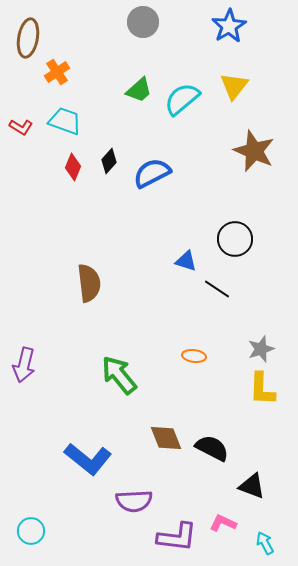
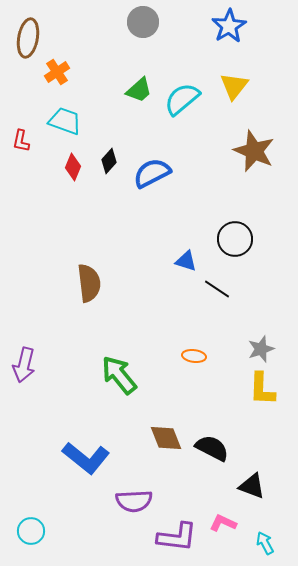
red L-shape: moved 14 px down; rotated 70 degrees clockwise
blue L-shape: moved 2 px left, 1 px up
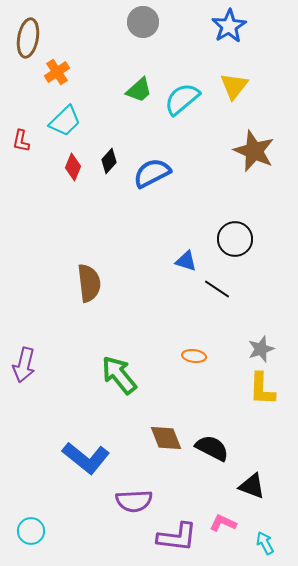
cyan trapezoid: rotated 116 degrees clockwise
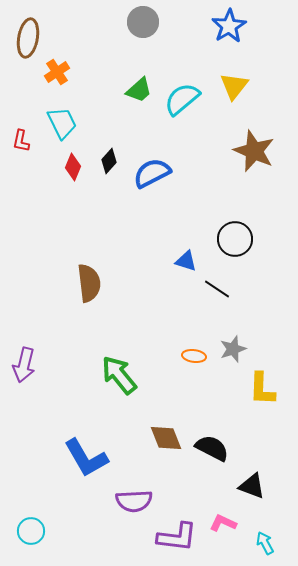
cyan trapezoid: moved 3 px left, 2 px down; rotated 72 degrees counterclockwise
gray star: moved 28 px left
blue L-shape: rotated 21 degrees clockwise
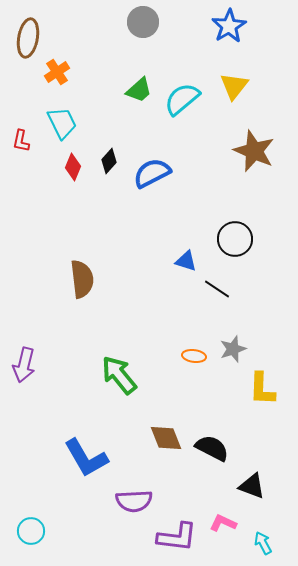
brown semicircle: moved 7 px left, 4 px up
cyan arrow: moved 2 px left
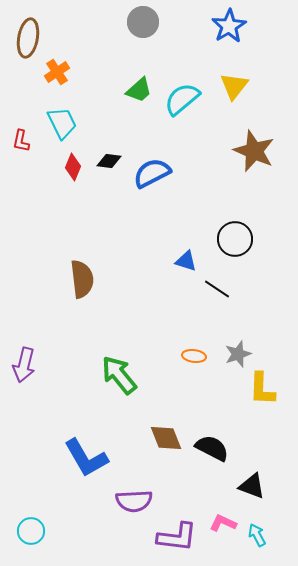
black diamond: rotated 55 degrees clockwise
gray star: moved 5 px right, 5 px down
cyan arrow: moved 6 px left, 8 px up
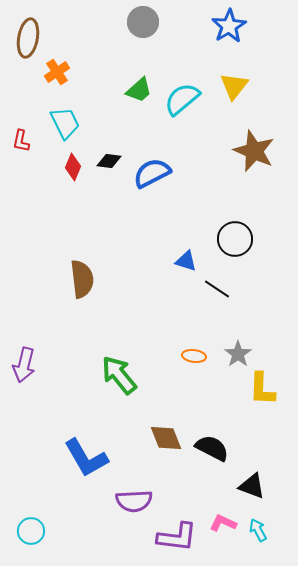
cyan trapezoid: moved 3 px right
gray star: rotated 16 degrees counterclockwise
cyan arrow: moved 1 px right, 5 px up
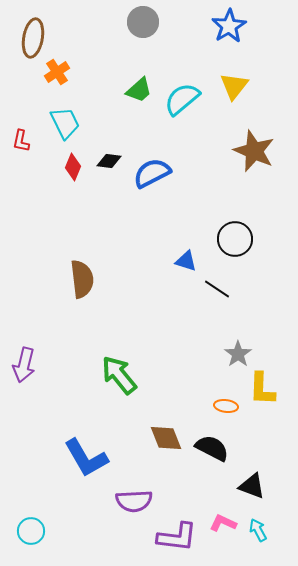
brown ellipse: moved 5 px right
orange ellipse: moved 32 px right, 50 px down
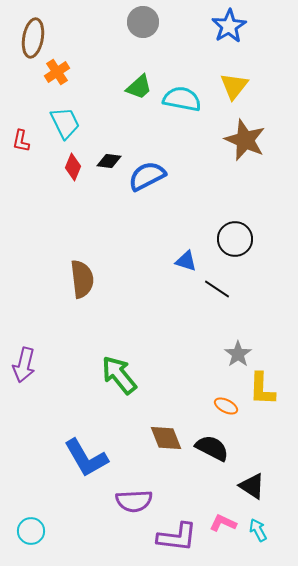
green trapezoid: moved 3 px up
cyan semicircle: rotated 51 degrees clockwise
brown star: moved 9 px left, 11 px up
blue semicircle: moved 5 px left, 3 px down
orange ellipse: rotated 20 degrees clockwise
black triangle: rotated 12 degrees clockwise
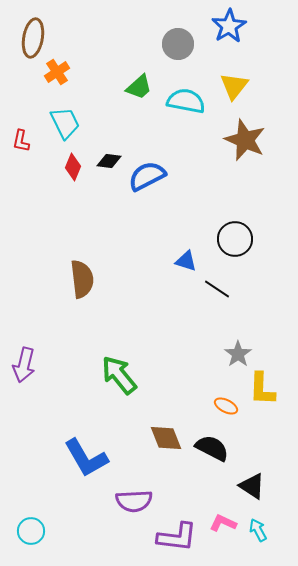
gray circle: moved 35 px right, 22 px down
cyan semicircle: moved 4 px right, 2 px down
